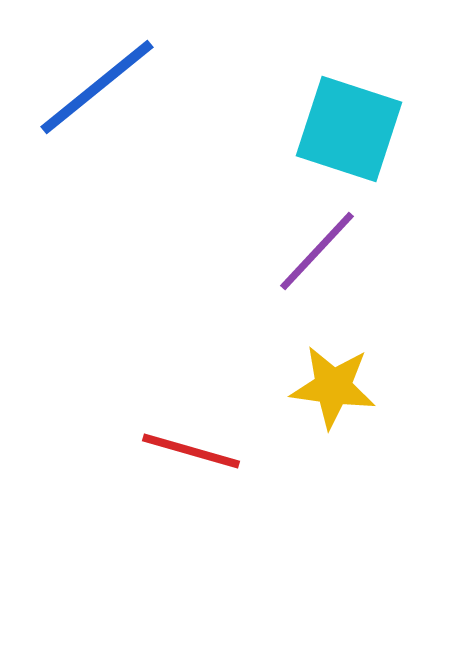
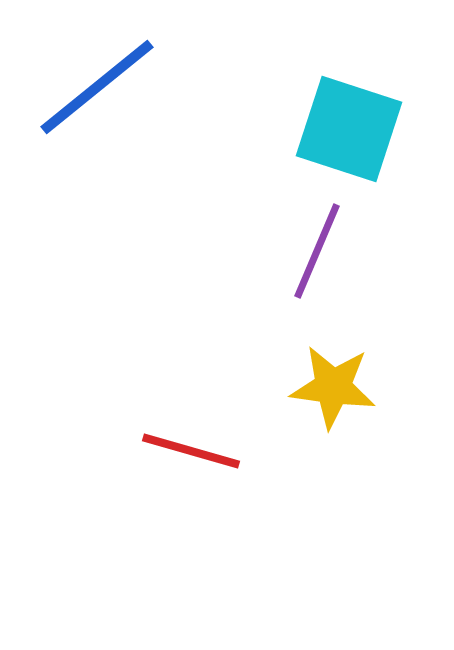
purple line: rotated 20 degrees counterclockwise
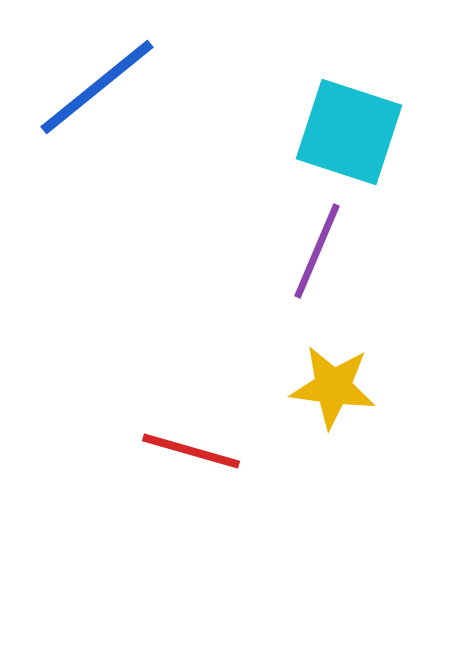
cyan square: moved 3 px down
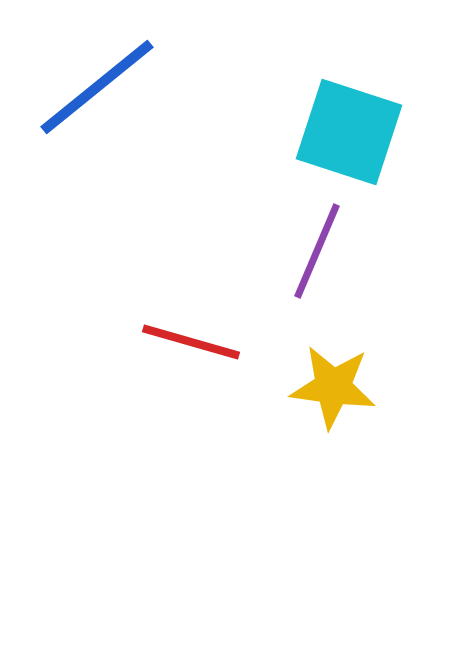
red line: moved 109 px up
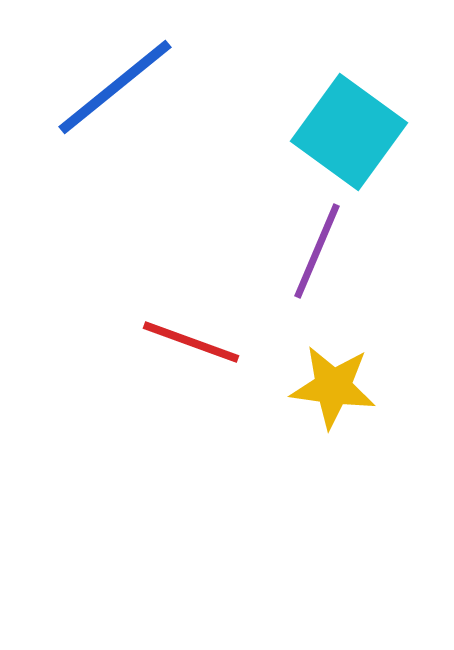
blue line: moved 18 px right
cyan square: rotated 18 degrees clockwise
red line: rotated 4 degrees clockwise
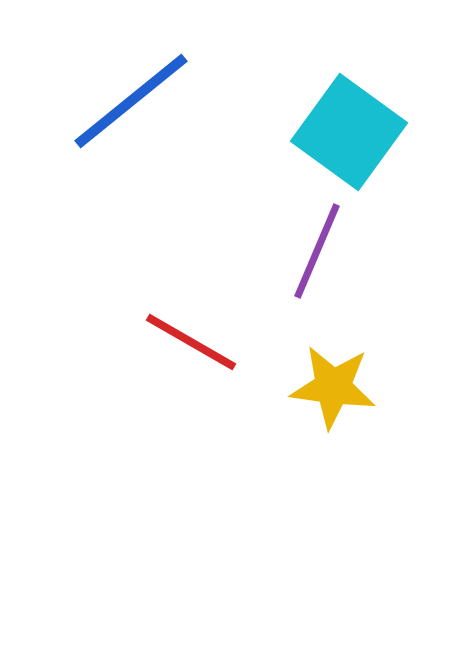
blue line: moved 16 px right, 14 px down
red line: rotated 10 degrees clockwise
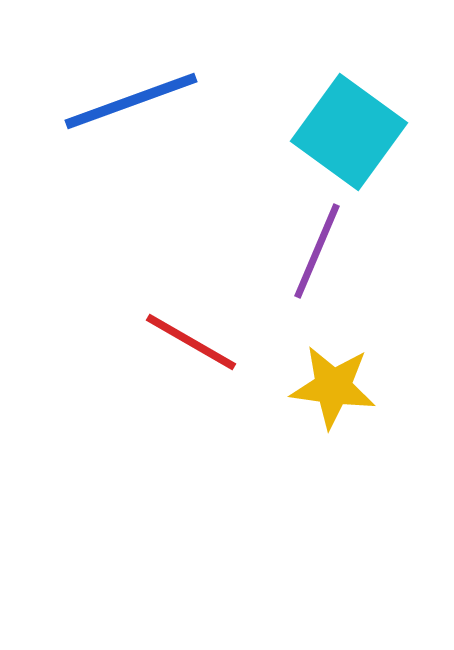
blue line: rotated 19 degrees clockwise
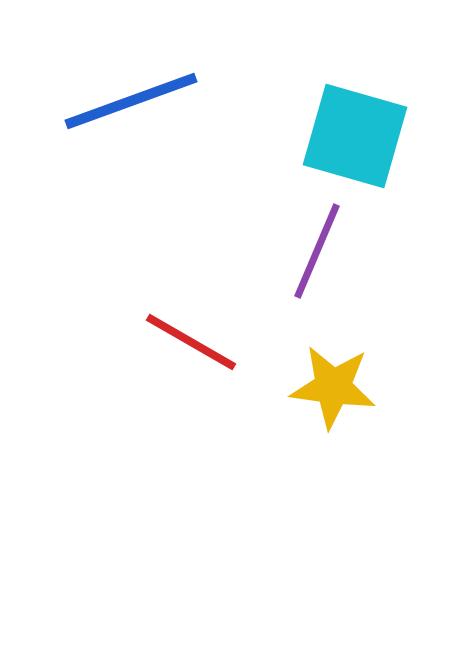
cyan square: moved 6 px right, 4 px down; rotated 20 degrees counterclockwise
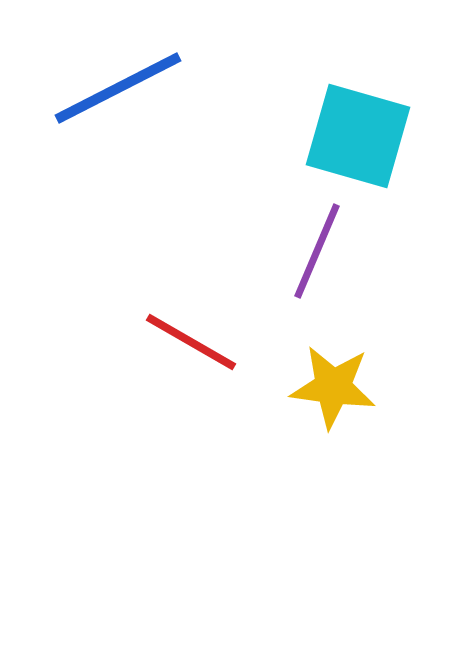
blue line: moved 13 px left, 13 px up; rotated 7 degrees counterclockwise
cyan square: moved 3 px right
